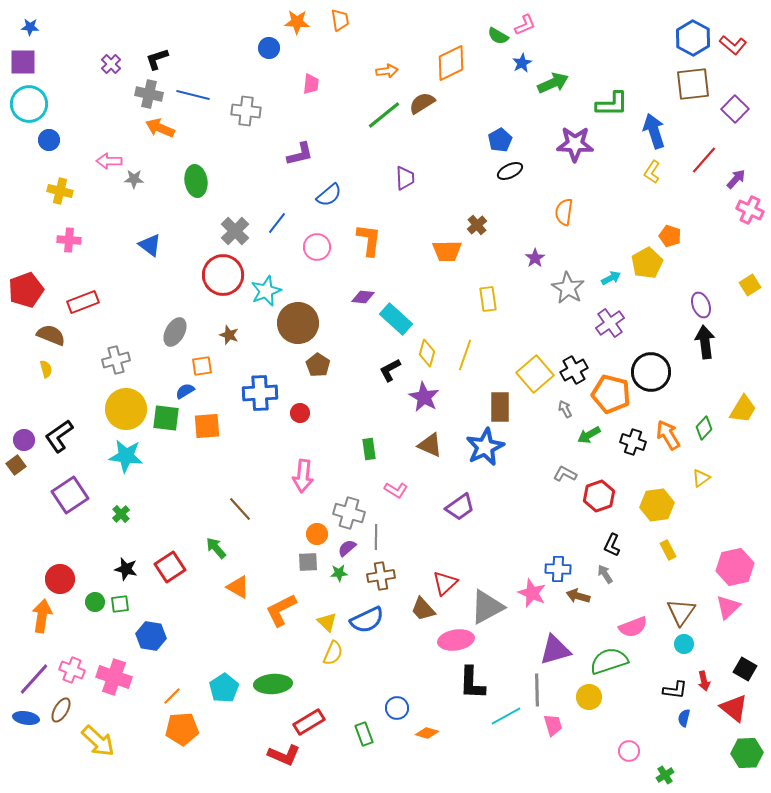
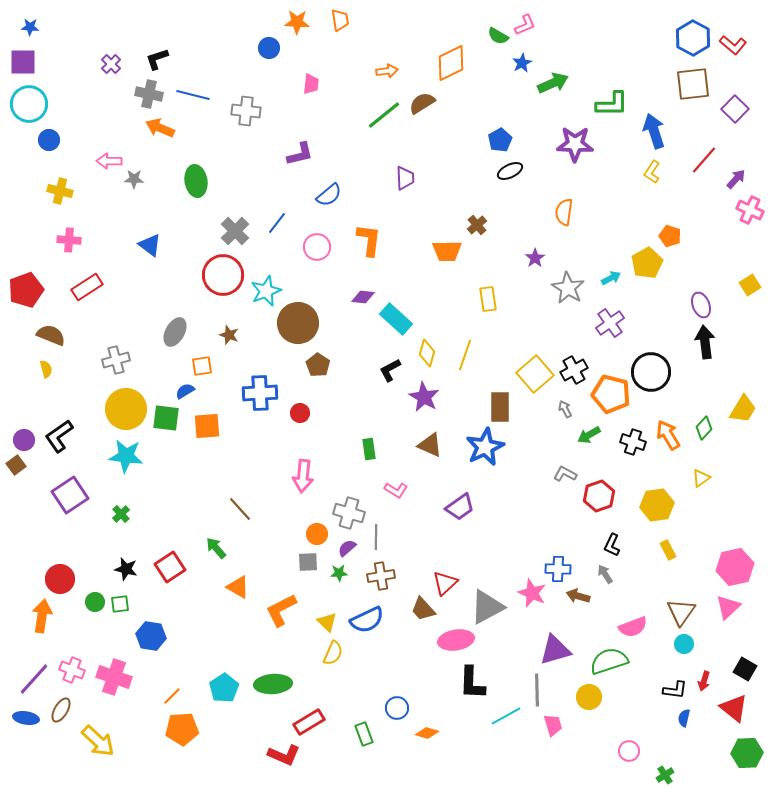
red rectangle at (83, 302): moved 4 px right, 15 px up; rotated 12 degrees counterclockwise
red arrow at (704, 681): rotated 30 degrees clockwise
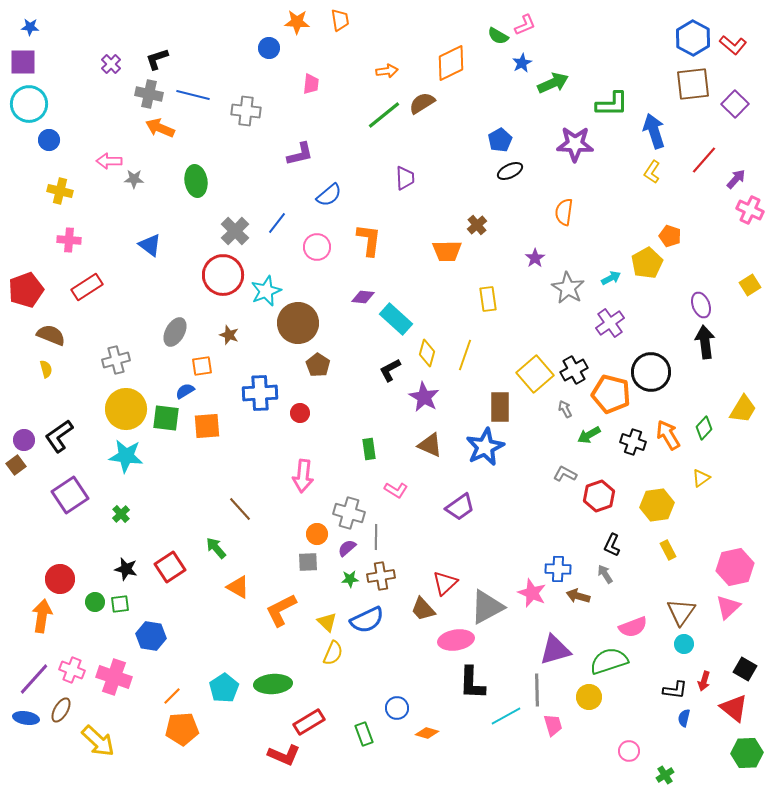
purple square at (735, 109): moved 5 px up
green star at (339, 573): moved 11 px right, 6 px down
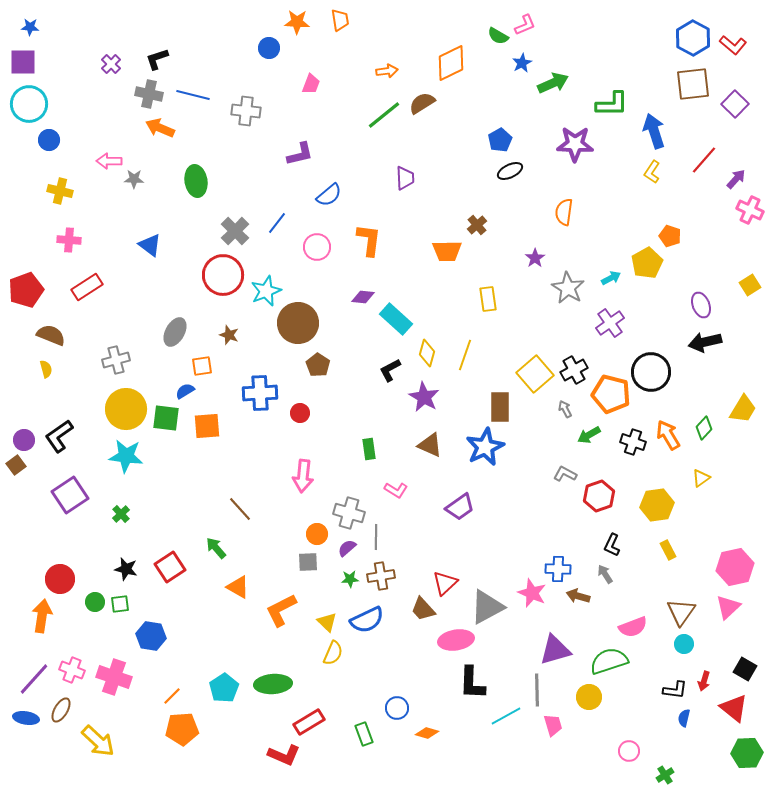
pink trapezoid at (311, 84): rotated 15 degrees clockwise
black arrow at (705, 342): rotated 96 degrees counterclockwise
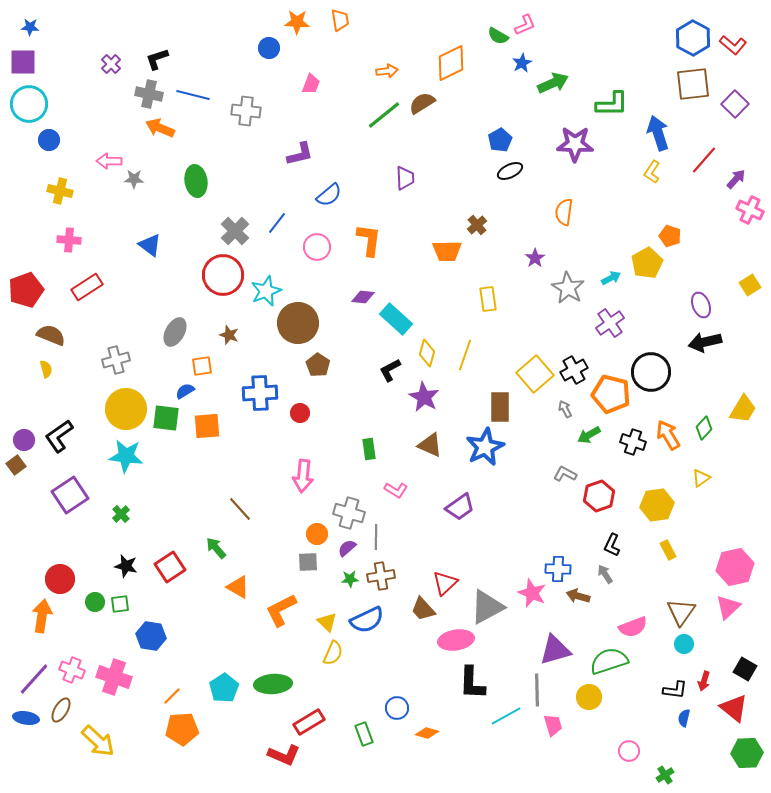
blue arrow at (654, 131): moved 4 px right, 2 px down
black star at (126, 569): moved 3 px up
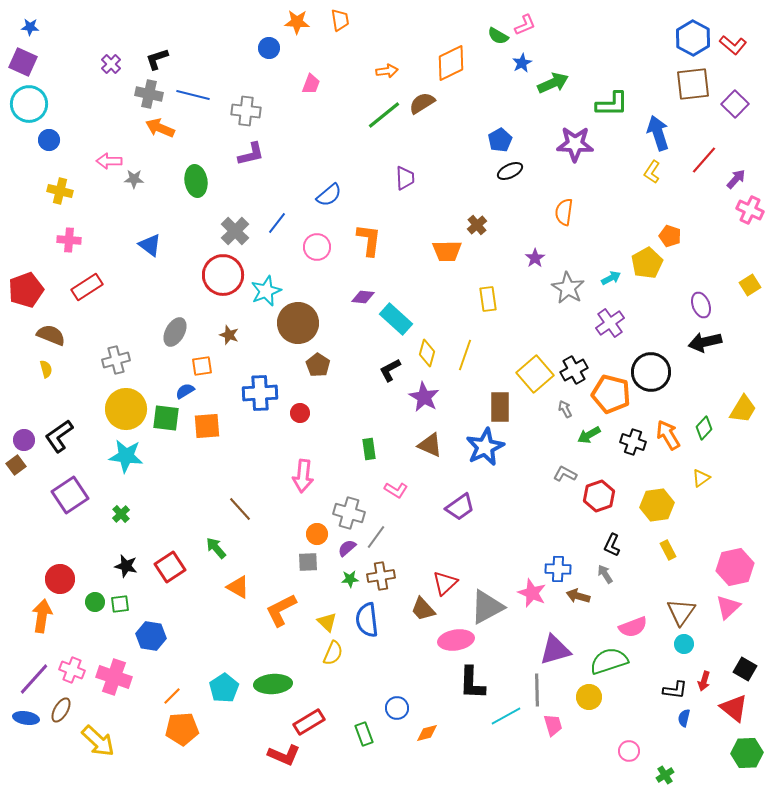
purple square at (23, 62): rotated 24 degrees clockwise
purple L-shape at (300, 154): moved 49 px left
gray line at (376, 537): rotated 35 degrees clockwise
blue semicircle at (367, 620): rotated 108 degrees clockwise
orange diamond at (427, 733): rotated 30 degrees counterclockwise
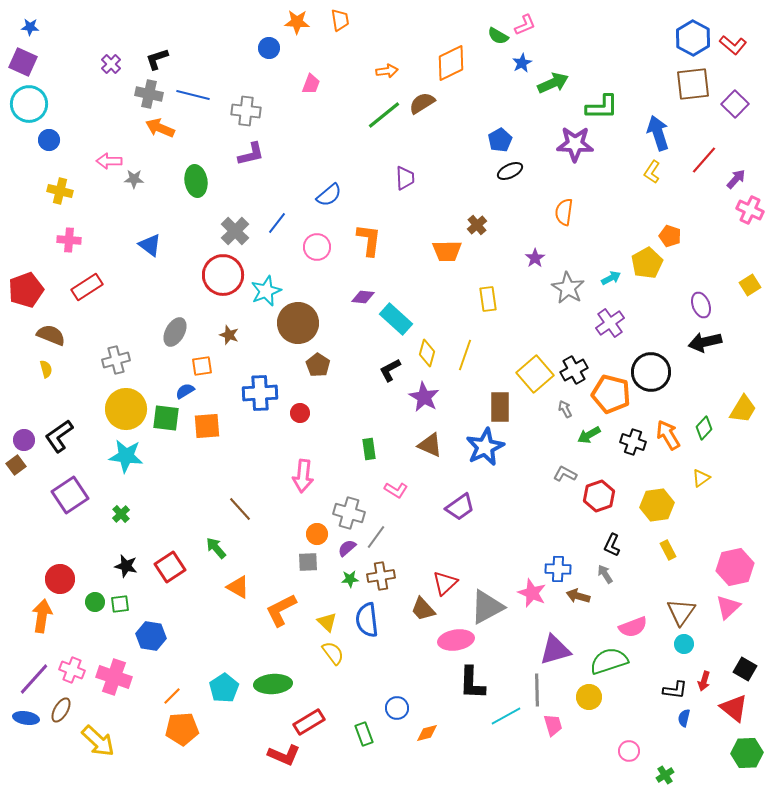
green L-shape at (612, 104): moved 10 px left, 3 px down
yellow semicircle at (333, 653): rotated 60 degrees counterclockwise
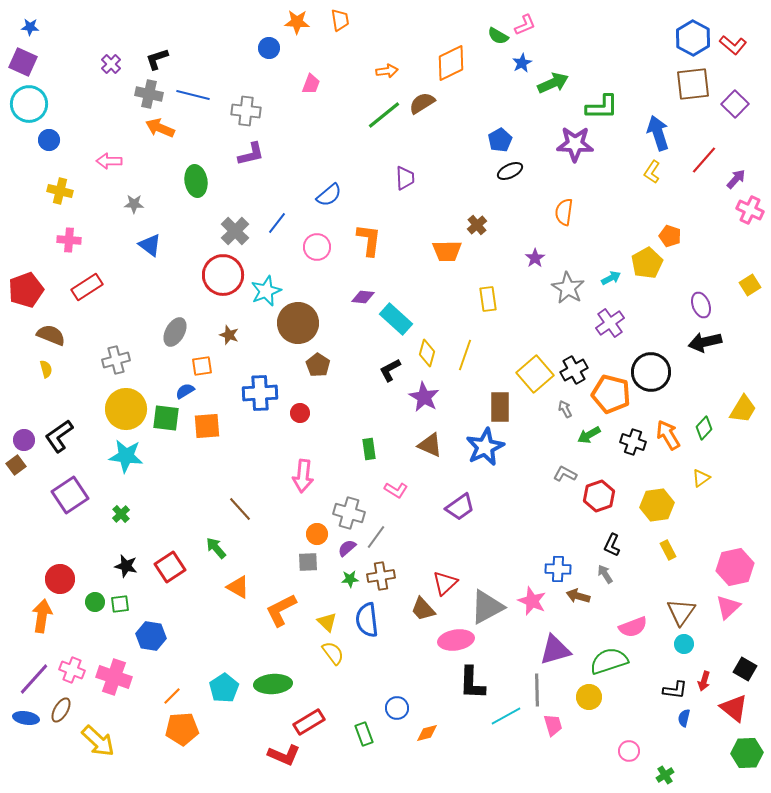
gray star at (134, 179): moved 25 px down
pink star at (532, 593): moved 8 px down
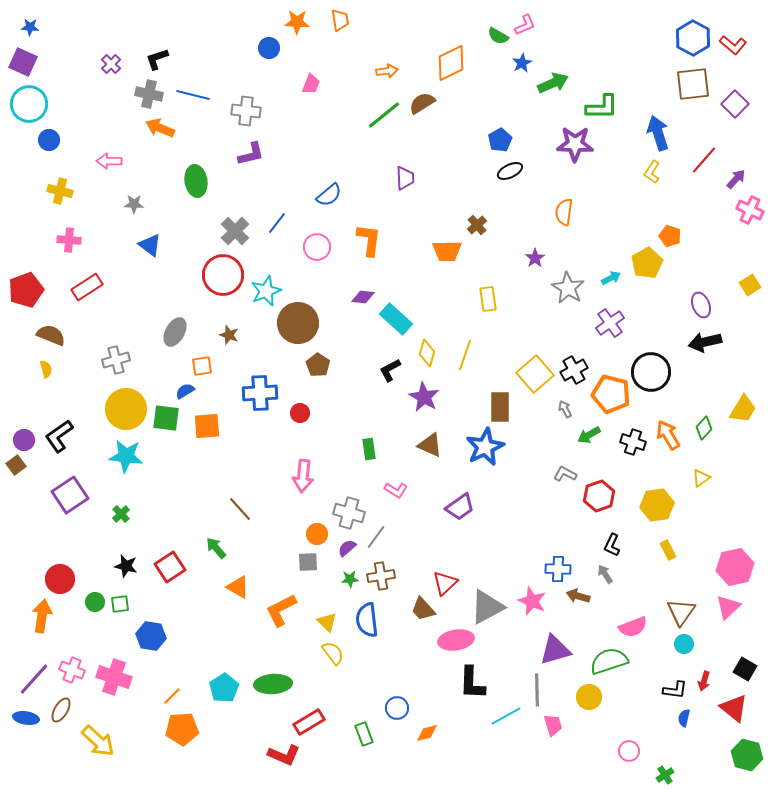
green hexagon at (747, 753): moved 2 px down; rotated 16 degrees clockwise
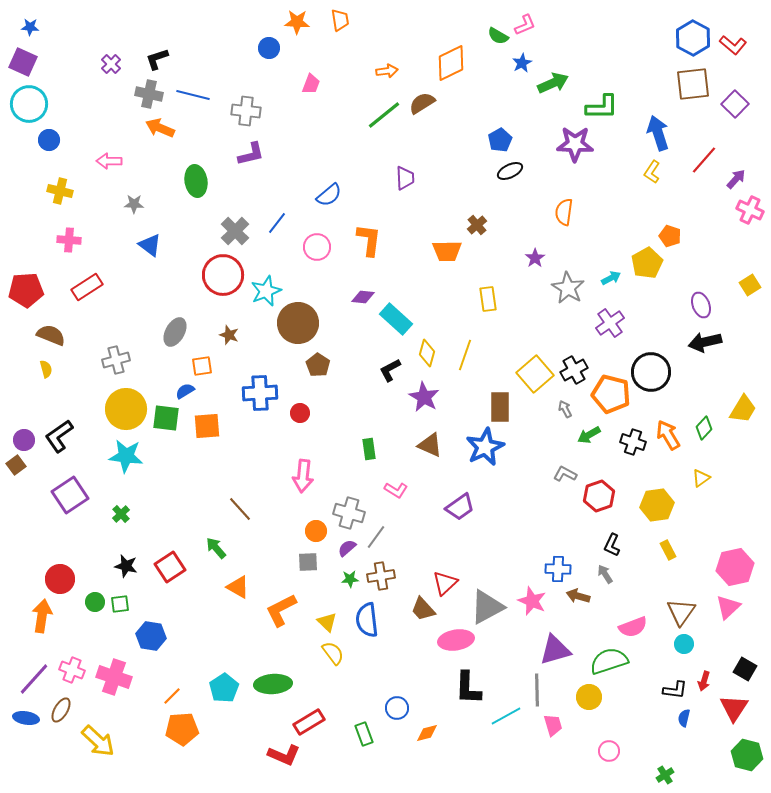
red pentagon at (26, 290): rotated 16 degrees clockwise
orange circle at (317, 534): moved 1 px left, 3 px up
black L-shape at (472, 683): moved 4 px left, 5 px down
red triangle at (734, 708): rotated 24 degrees clockwise
pink circle at (629, 751): moved 20 px left
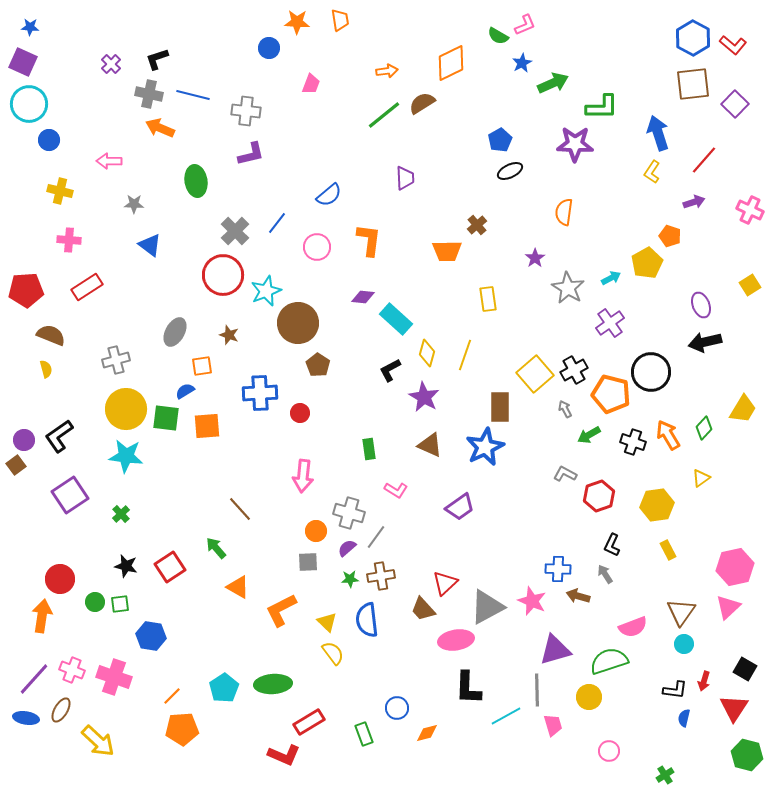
purple arrow at (736, 179): moved 42 px left, 23 px down; rotated 30 degrees clockwise
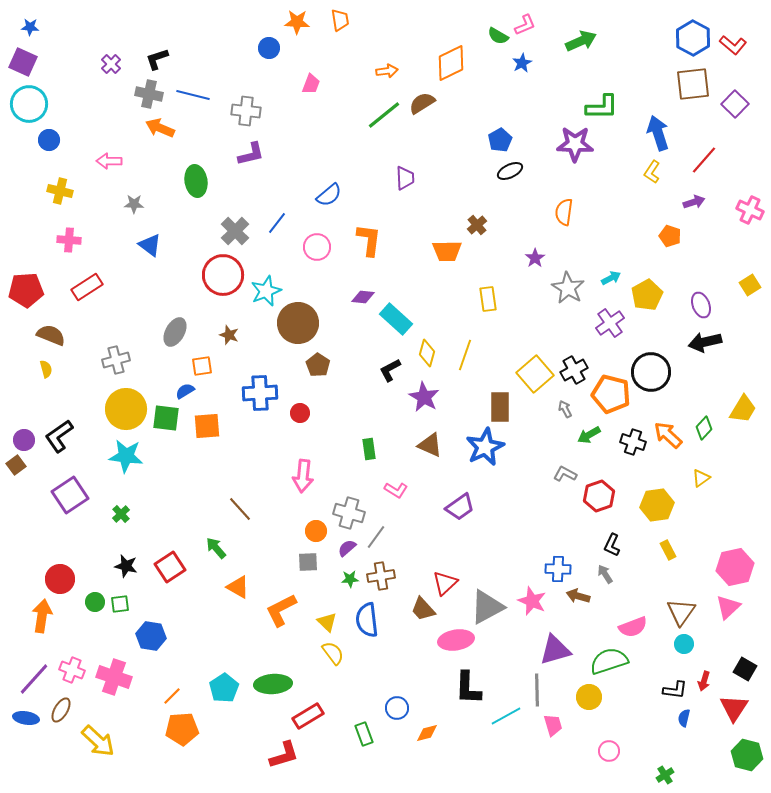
green arrow at (553, 83): moved 28 px right, 42 px up
yellow pentagon at (647, 263): moved 32 px down
orange arrow at (668, 435): rotated 16 degrees counterclockwise
red rectangle at (309, 722): moved 1 px left, 6 px up
red L-shape at (284, 755): rotated 40 degrees counterclockwise
